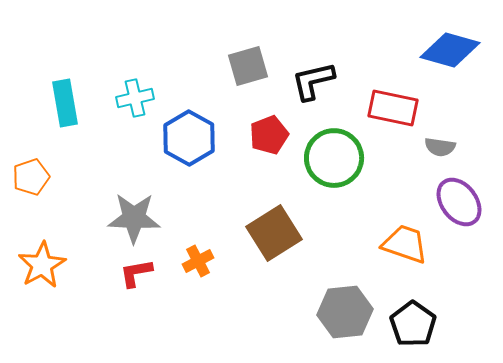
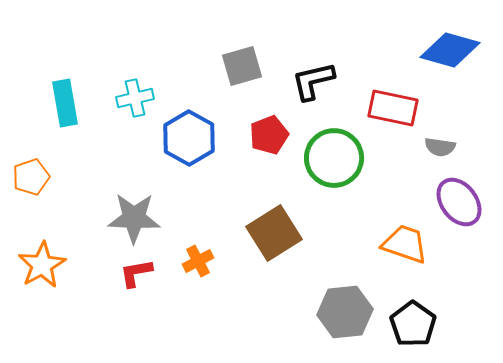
gray square: moved 6 px left
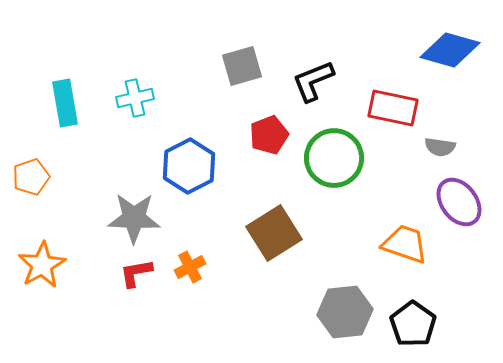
black L-shape: rotated 9 degrees counterclockwise
blue hexagon: moved 28 px down; rotated 4 degrees clockwise
orange cross: moved 8 px left, 6 px down
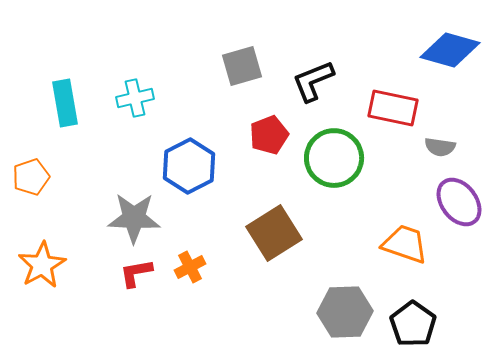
gray hexagon: rotated 4 degrees clockwise
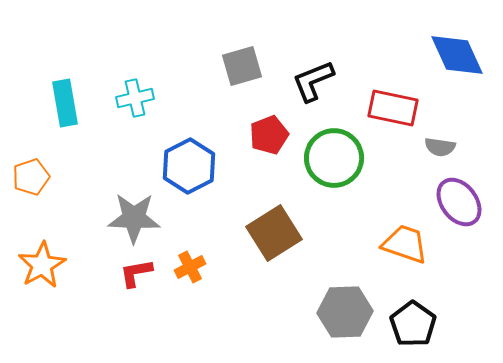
blue diamond: moved 7 px right, 5 px down; rotated 50 degrees clockwise
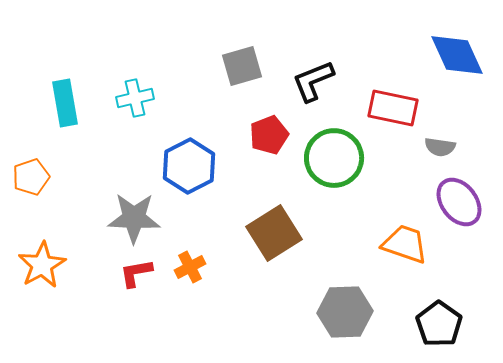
black pentagon: moved 26 px right
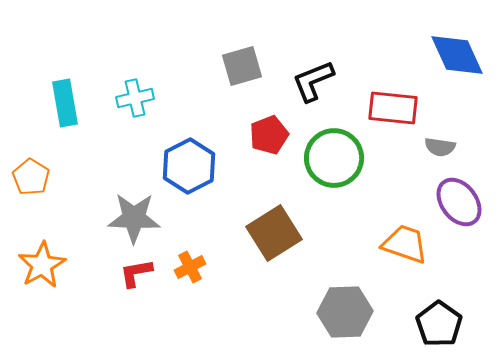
red rectangle: rotated 6 degrees counterclockwise
orange pentagon: rotated 21 degrees counterclockwise
